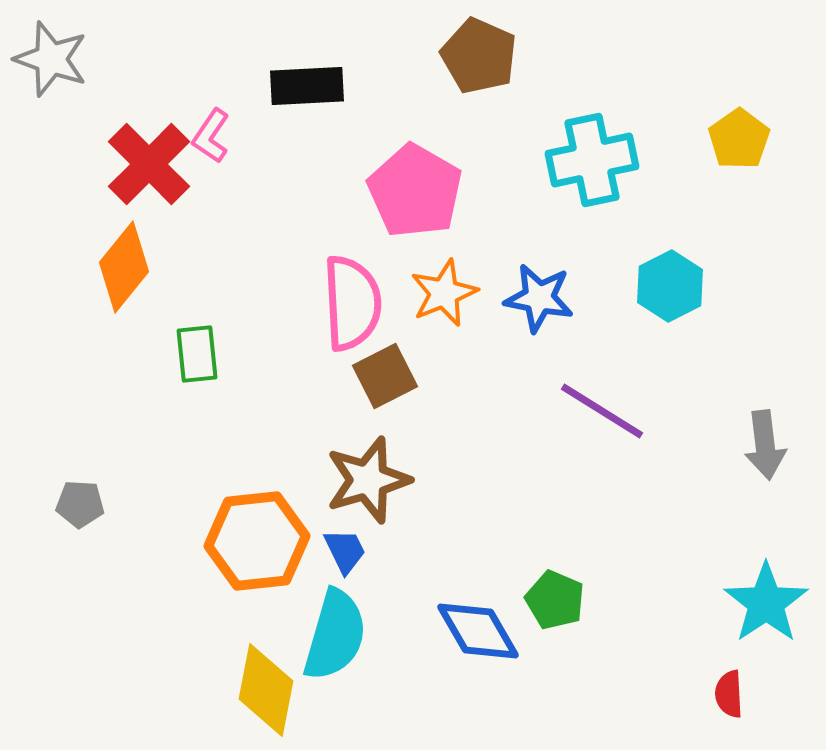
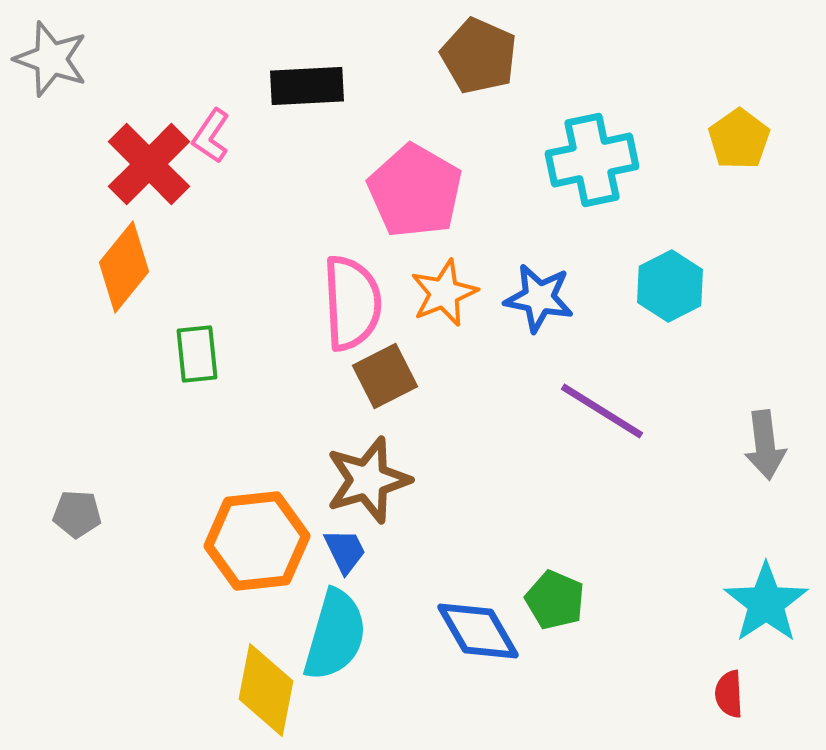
gray pentagon: moved 3 px left, 10 px down
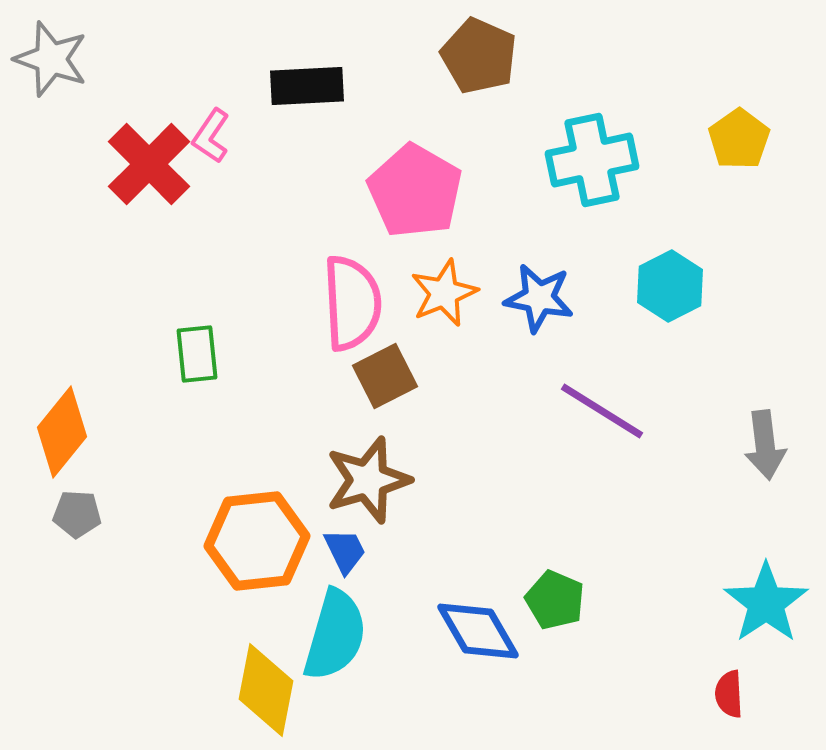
orange diamond: moved 62 px left, 165 px down
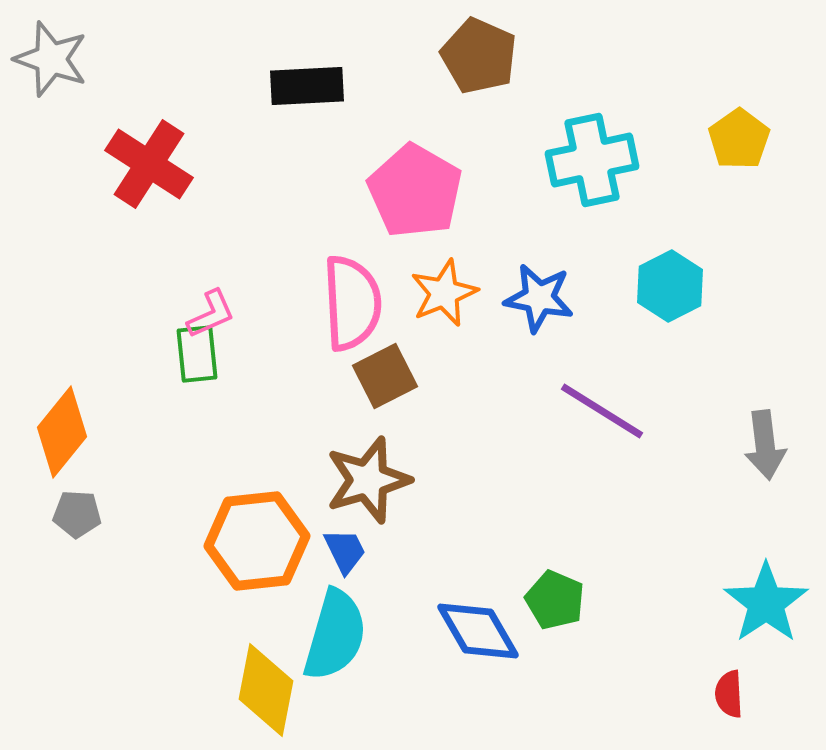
pink L-shape: moved 178 px down; rotated 148 degrees counterclockwise
red cross: rotated 12 degrees counterclockwise
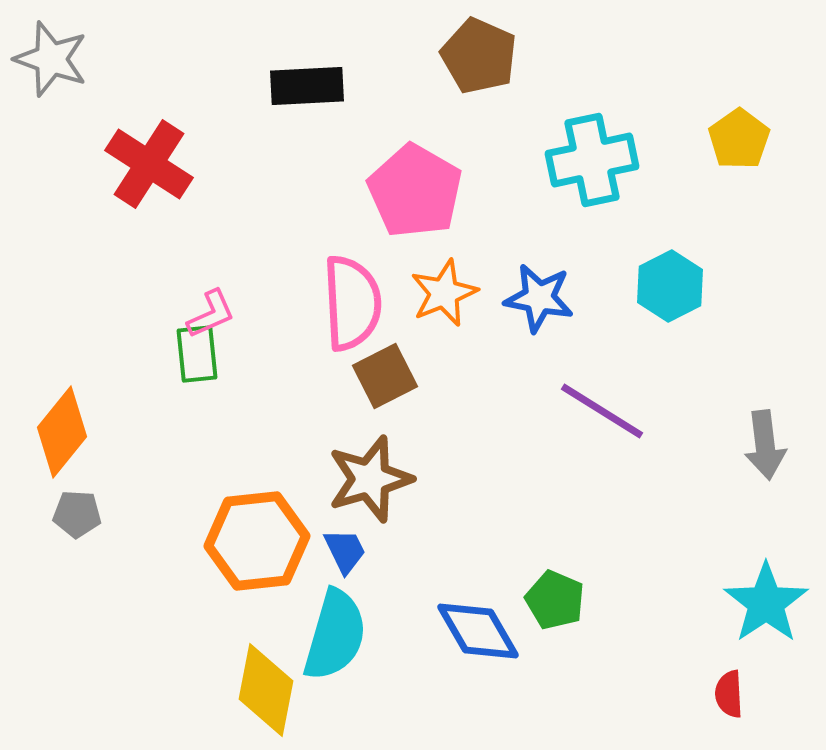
brown star: moved 2 px right, 1 px up
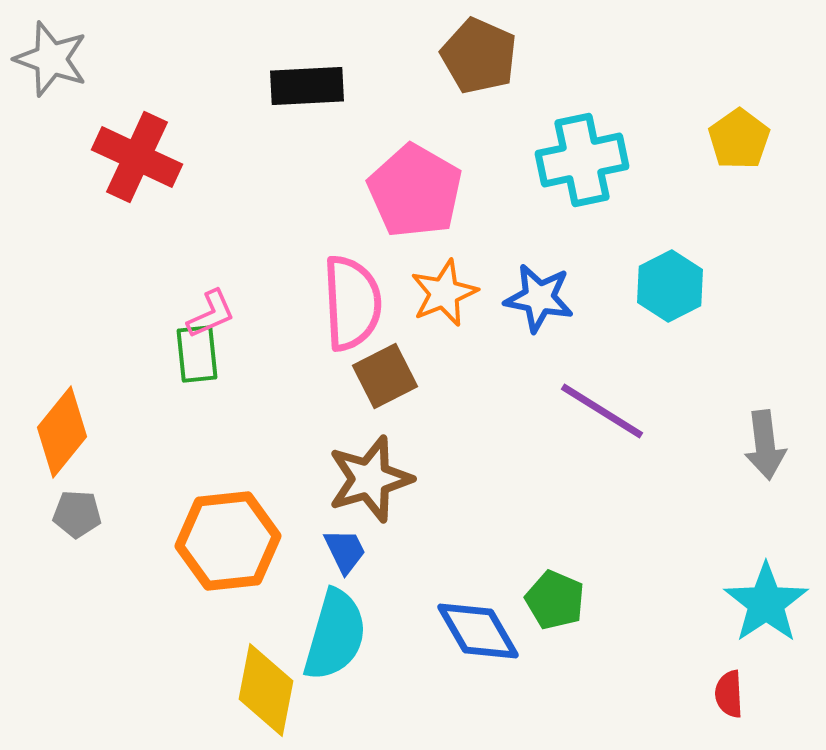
cyan cross: moved 10 px left
red cross: moved 12 px left, 7 px up; rotated 8 degrees counterclockwise
orange hexagon: moved 29 px left
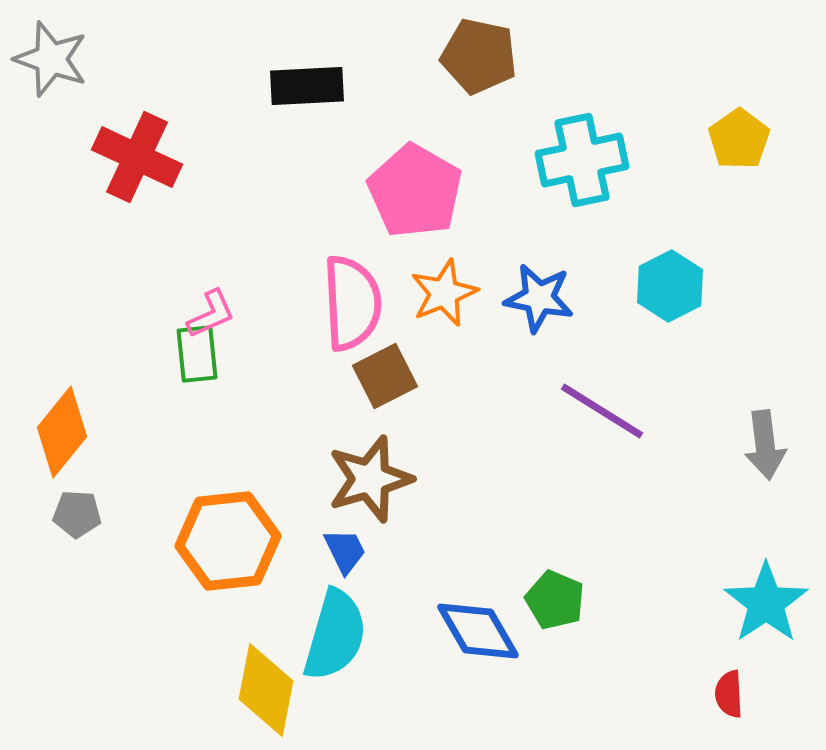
brown pentagon: rotated 12 degrees counterclockwise
